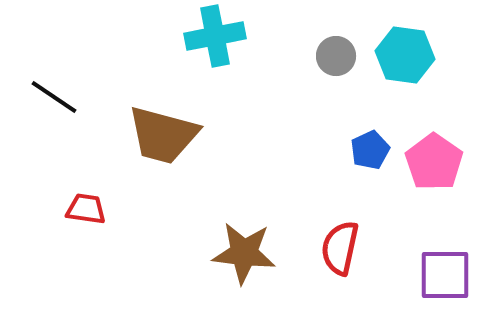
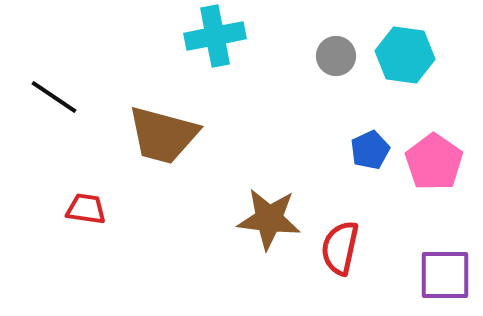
brown star: moved 25 px right, 34 px up
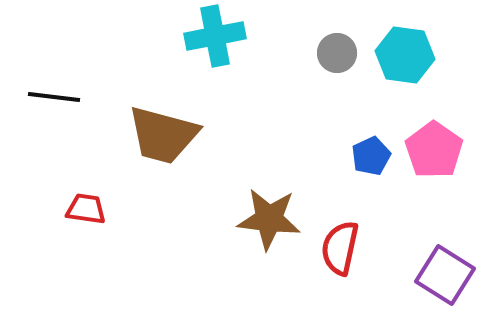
gray circle: moved 1 px right, 3 px up
black line: rotated 27 degrees counterclockwise
blue pentagon: moved 1 px right, 6 px down
pink pentagon: moved 12 px up
purple square: rotated 32 degrees clockwise
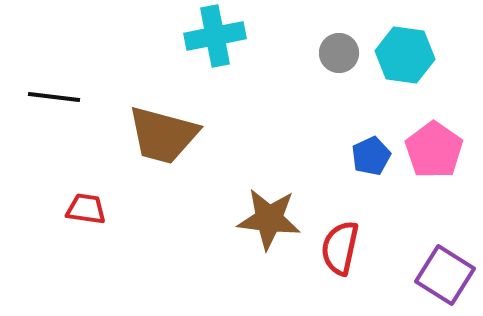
gray circle: moved 2 px right
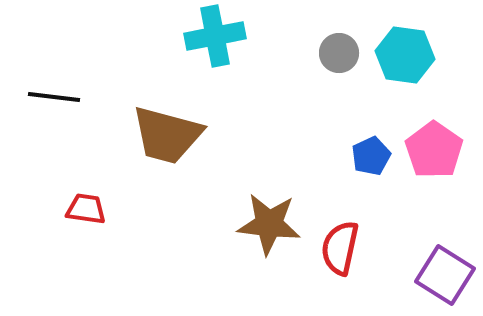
brown trapezoid: moved 4 px right
brown star: moved 5 px down
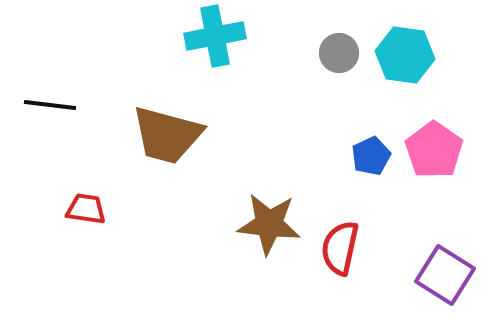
black line: moved 4 px left, 8 px down
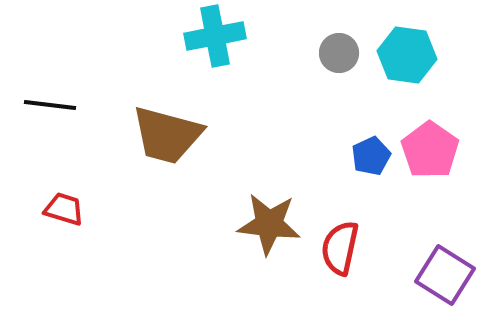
cyan hexagon: moved 2 px right
pink pentagon: moved 4 px left
red trapezoid: moved 22 px left; rotated 9 degrees clockwise
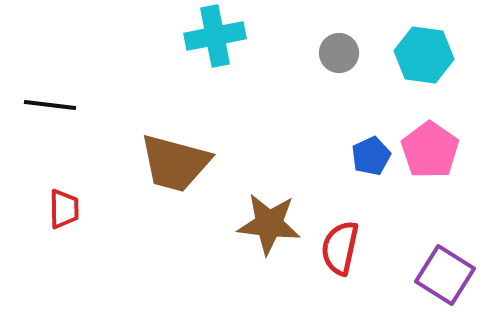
cyan hexagon: moved 17 px right
brown trapezoid: moved 8 px right, 28 px down
red trapezoid: rotated 72 degrees clockwise
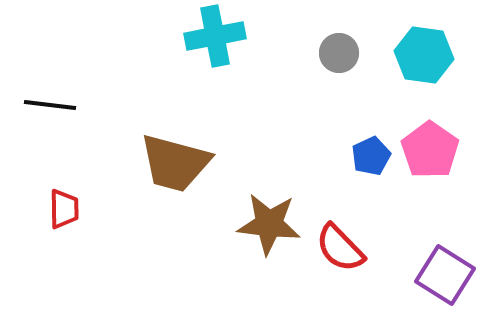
red semicircle: rotated 56 degrees counterclockwise
